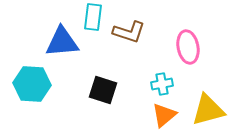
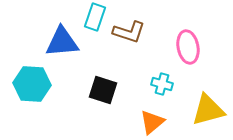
cyan rectangle: moved 2 px right; rotated 12 degrees clockwise
cyan cross: rotated 25 degrees clockwise
orange triangle: moved 12 px left, 7 px down
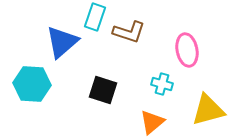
blue triangle: rotated 36 degrees counterclockwise
pink ellipse: moved 1 px left, 3 px down
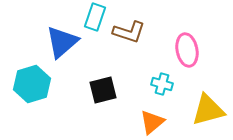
cyan hexagon: rotated 21 degrees counterclockwise
black square: rotated 32 degrees counterclockwise
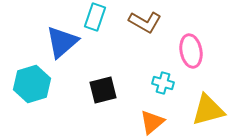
brown L-shape: moved 16 px right, 10 px up; rotated 12 degrees clockwise
pink ellipse: moved 4 px right, 1 px down
cyan cross: moved 1 px right, 1 px up
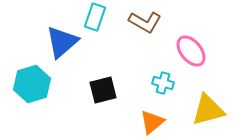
pink ellipse: rotated 28 degrees counterclockwise
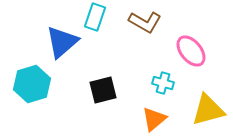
orange triangle: moved 2 px right, 3 px up
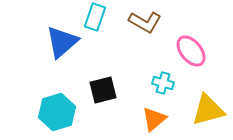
cyan hexagon: moved 25 px right, 28 px down
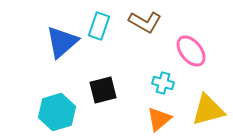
cyan rectangle: moved 4 px right, 9 px down
orange triangle: moved 5 px right
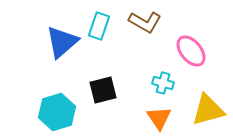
orange triangle: moved 1 px up; rotated 24 degrees counterclockwise
